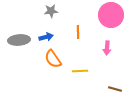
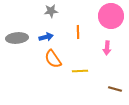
pink circle: moved 1 px down
gray ellipse: moved 2 px left, 2 px up
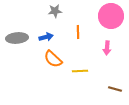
gray star: moved 4 px right
orange semicircle: rotated 12 degrees counterclockwise
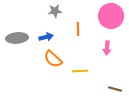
orange line: moved 3 px up
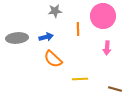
pink circle: moved 8 px left
yellow line: moved 8 px down
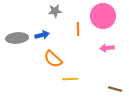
blue arrow: moved 4 px left, 2 px up
pink arrow: rotated 80 degrees clockwise
yellow line: moved 10 px left
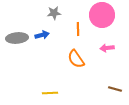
gray star: moved 1 px left, 2 px down
pink circle: moved 1 px left, 1 px up
orange semicircle: moved 23 px right; rotated 12 degrees clockwise
yellow line: moved 20 px left, 14 px down
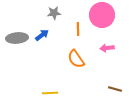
blue arrow: rotated 24 degrees counterclockwise
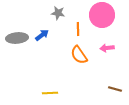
gray star: moved 4 px right; rotated 16 degrees clockwise
orange semicircle: moved 3 px right, 4 px up
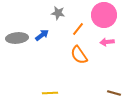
pink circle: moved 2 px right
orange line: rotated 40 degrees clockwise
pink arrow: moved 6 px up
brown line: moved 1 px left, 4 px down
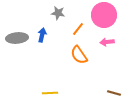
blue arrow: rotated 40 degrees counterclockwise
